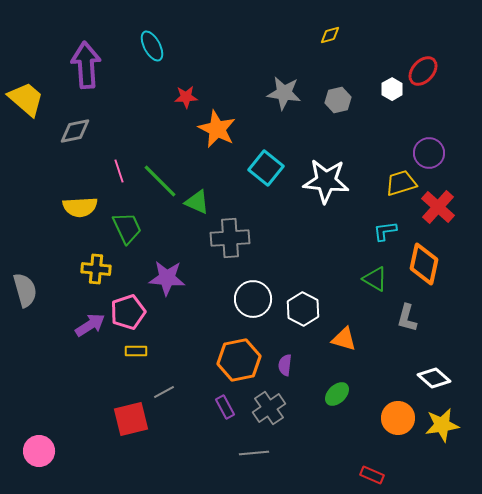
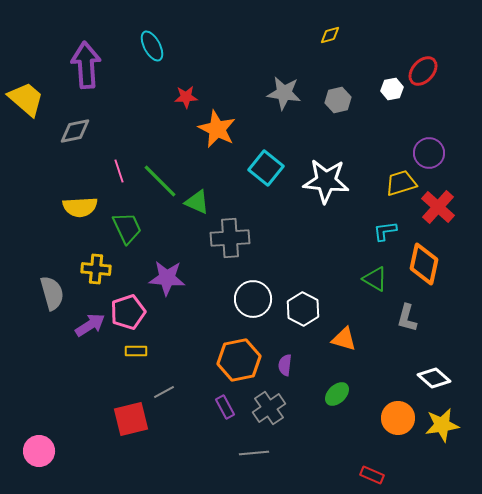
white hexagon at (392, 89): rotated 20 degrees clockwise
gray semicircle at (25, 290): moved 27 px right, 3 px down
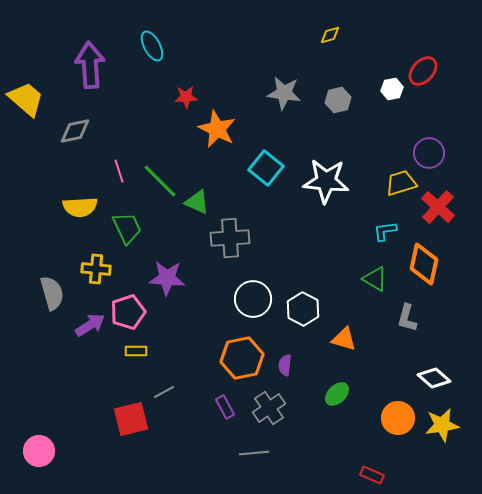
purple arrow at (86, 65): moved 4 px right
orange hexagon at (239, 360): moved 3 px right, 2 px up
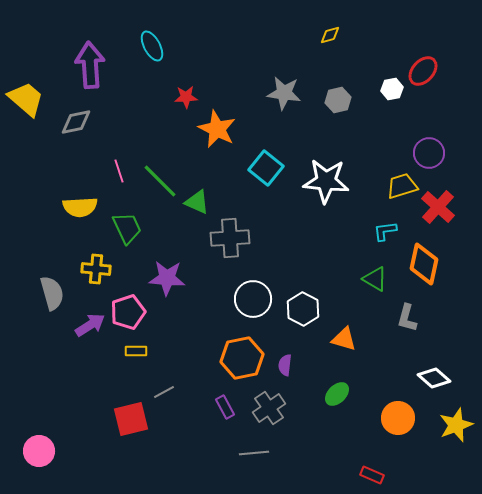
gray diamond at (75, 131): moved 1 px right, 9 px up
yellow trapezoid at (401, 183): moved 1 px right, 3 px down
yellow star at (442, 425): moved 14 px right; rotated 12 degrees counterclockwise
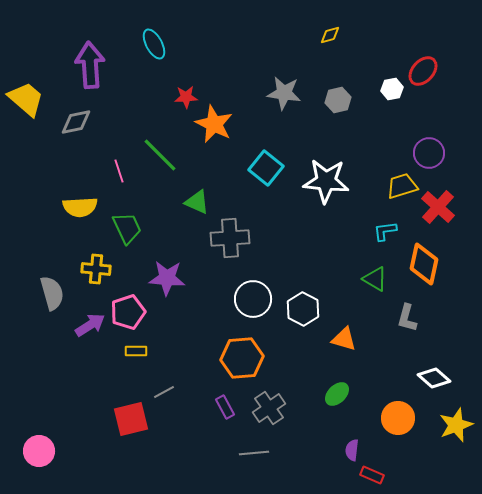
cyan ellipse at (152, 46): moved 2 px right, 2 px up
orange star at (217, 129): moved 3 px left, 5 px up
green line at (160, 181): moved 26 px up
orange hexagon at (242, 358): rotated 6 degrees clockwise
purple semicircle at (285, 365): moved 67 px right, 85 px down
